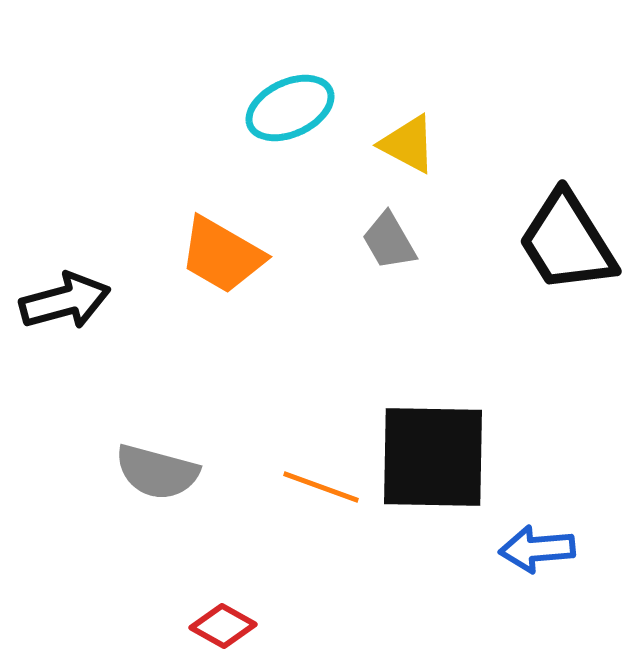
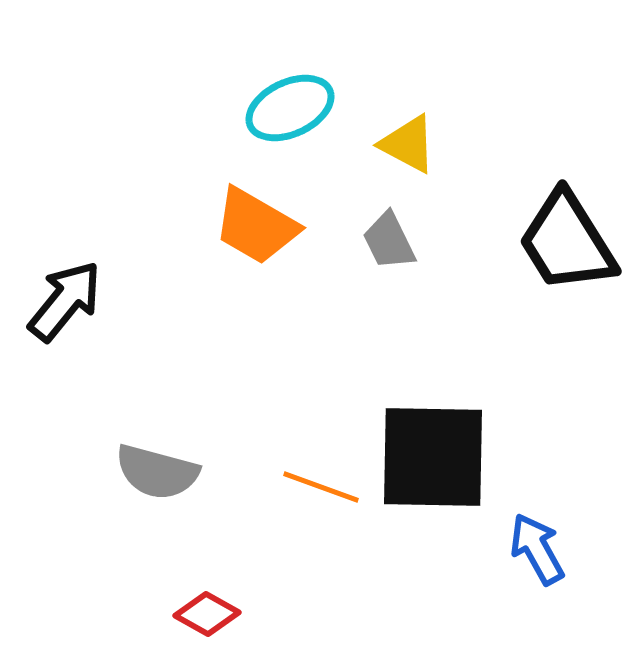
gray trapezoid: rotated 4 degrees clockwise
orange trapezoid: moved 34 px right, 29 px up
black arrow: rotated 36 degrees counterclockwise
blue arrow: rotated 66 degrees clockwise
red diamond: moved 16 px left, 12 px up
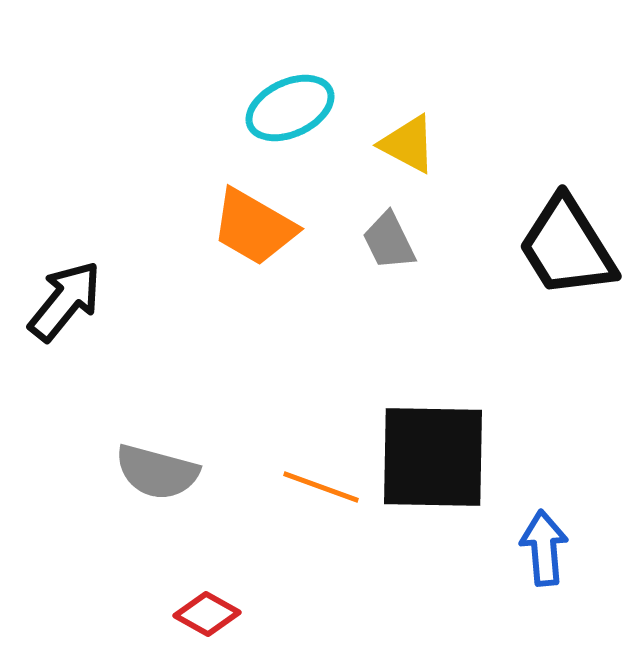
orange trapezoid: moved 2 px left, 1 px down
black trapezoid: moved 5 px down
blue arrow: moved 7 px right, 1 px up; rotated 24 degrees clockwise
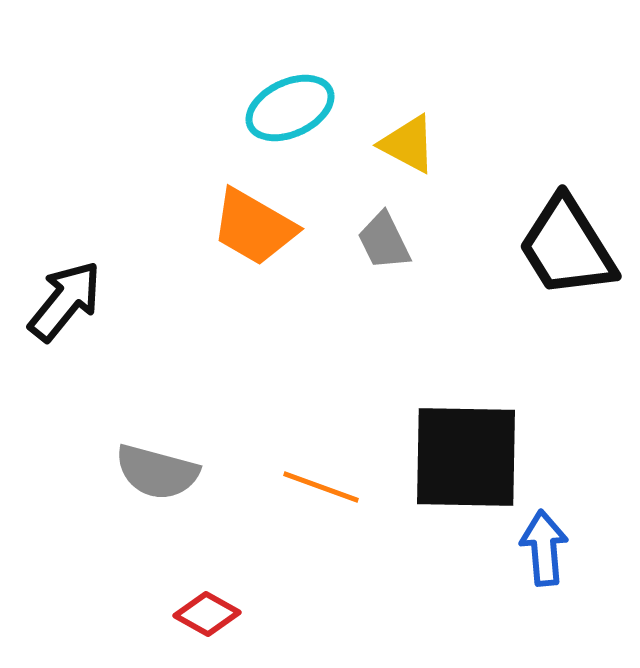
gray trapezoid: moved 5 px left
black square: moved 33 px right
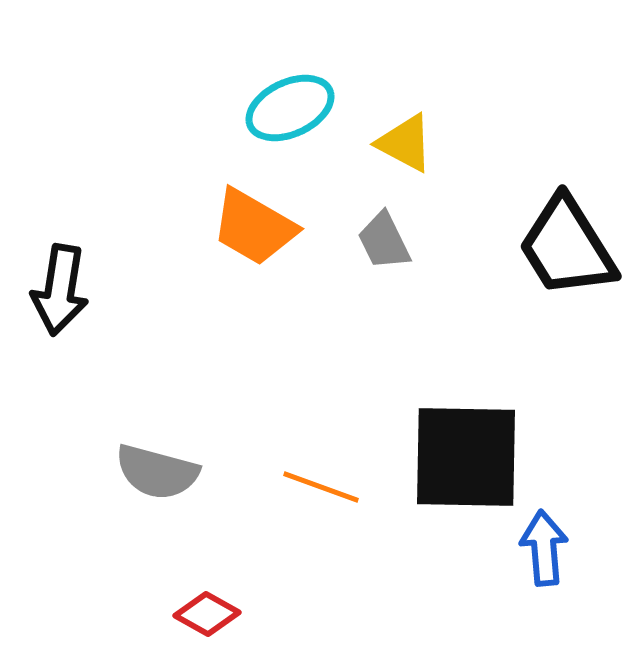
yellow triangle: moved 3 px left, 1 px up
black arrow: moved 5 px left, 11 px up; rotated 150 degrees clockwise
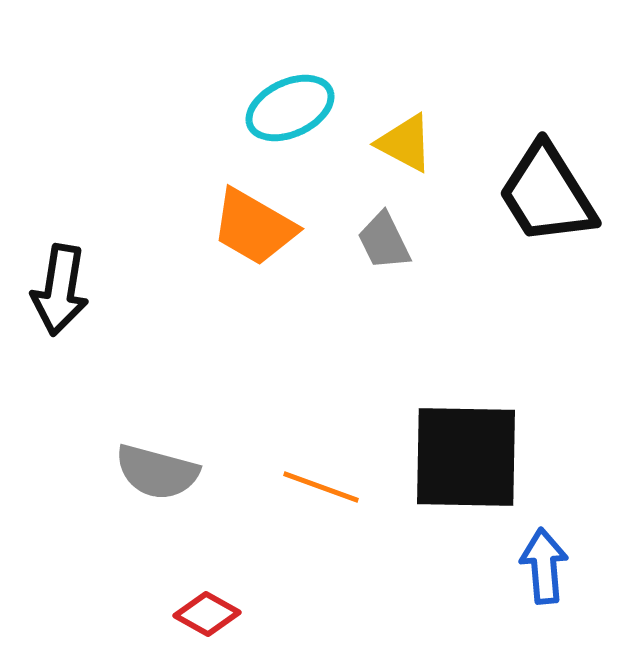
black trapezoid: moved 20 px left, 53 px up
blue arrow: moved 18 px down
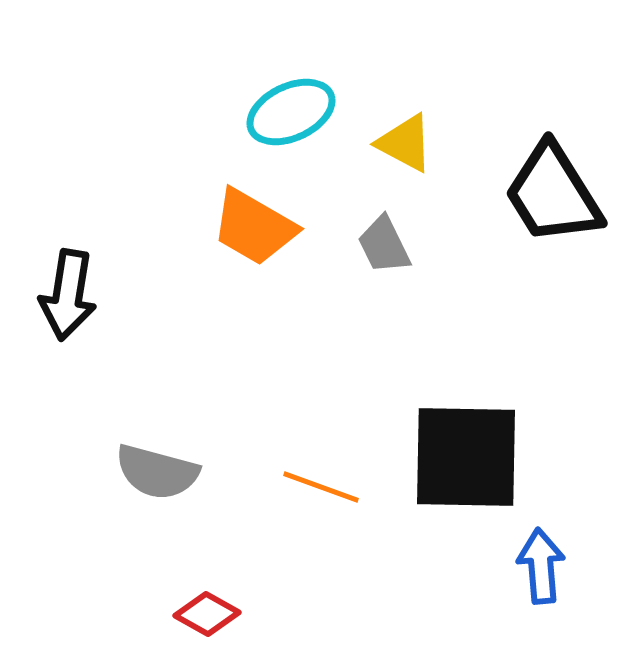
cyan ellipse: moved 1 px right, 4 px down
black trapezoid: moved 6 px right
gray trapezoid: moved 4 px down
black arrow: moved 8 px right, 5 px down
blue arrow: moved 3 px left
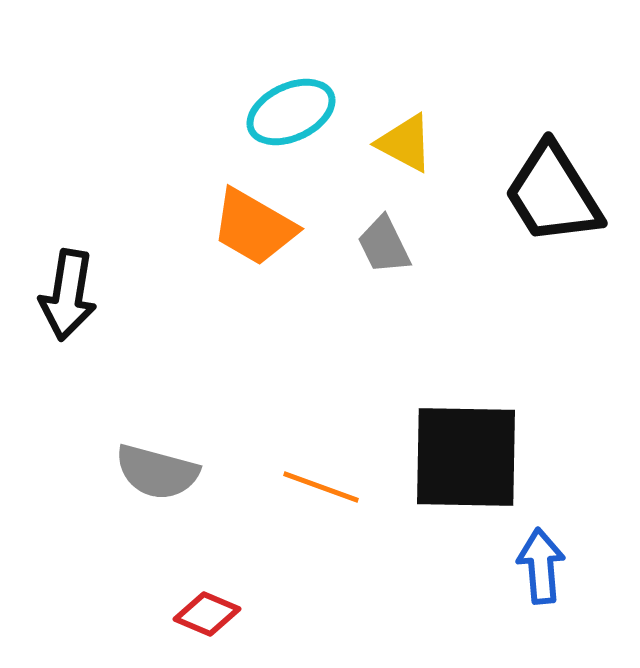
red diamond: rotated 6 degrees counterclockwise
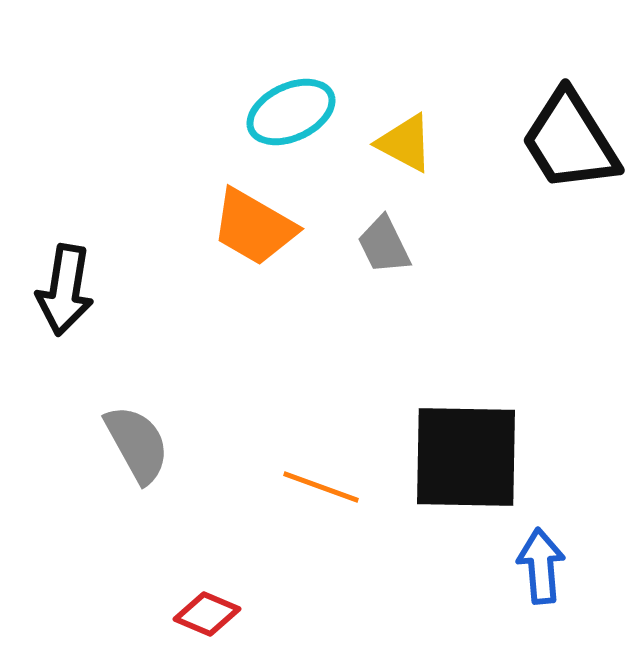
black trapezoid: moved 17 px right, 53 px up
black arrow: moved 3 px left, 5 px up
gray semicircle: moved 20 px left, 28 px up; rotated 134 degrees counterclockwise
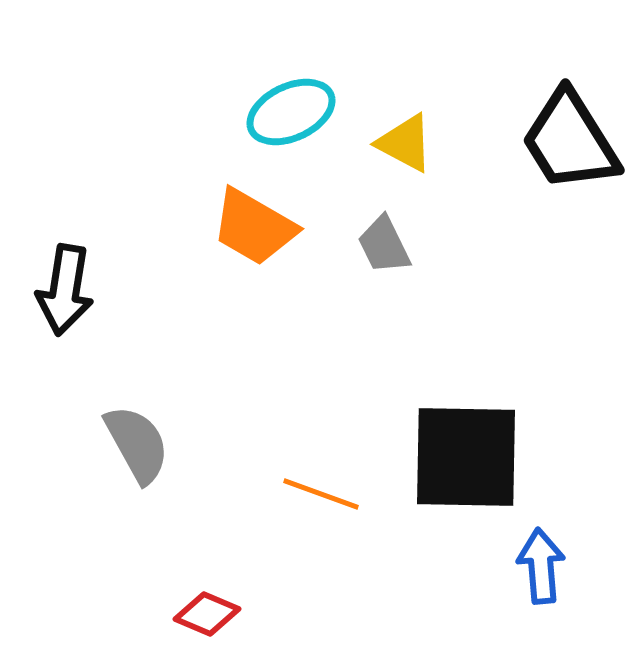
orange line: moved 7 px down
